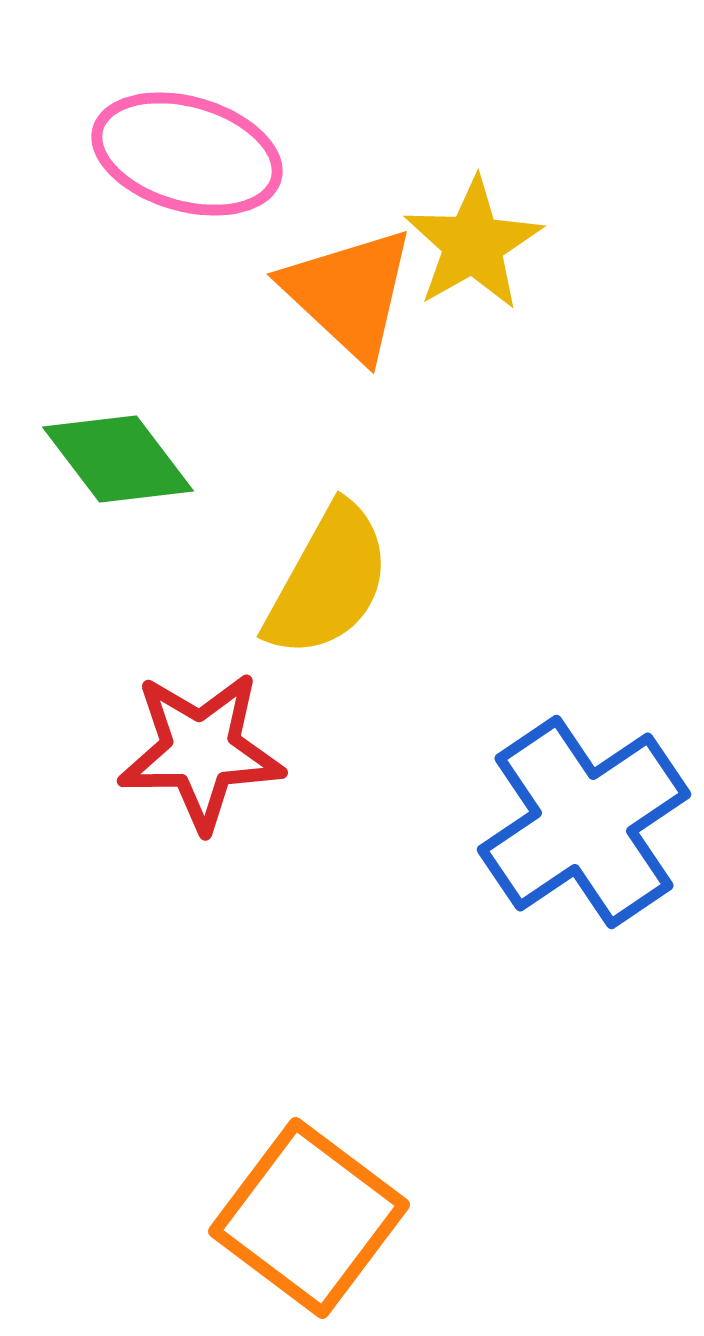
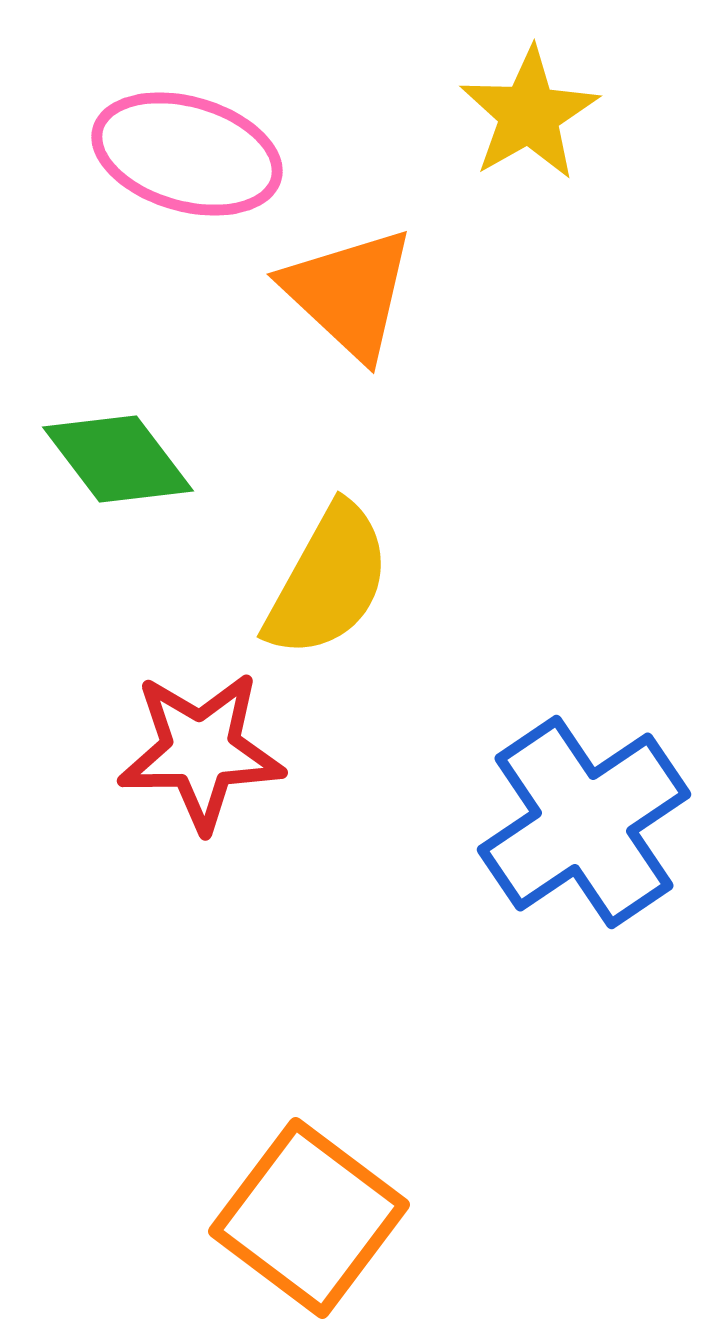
yellow star: moved 56 px right, 130 px up
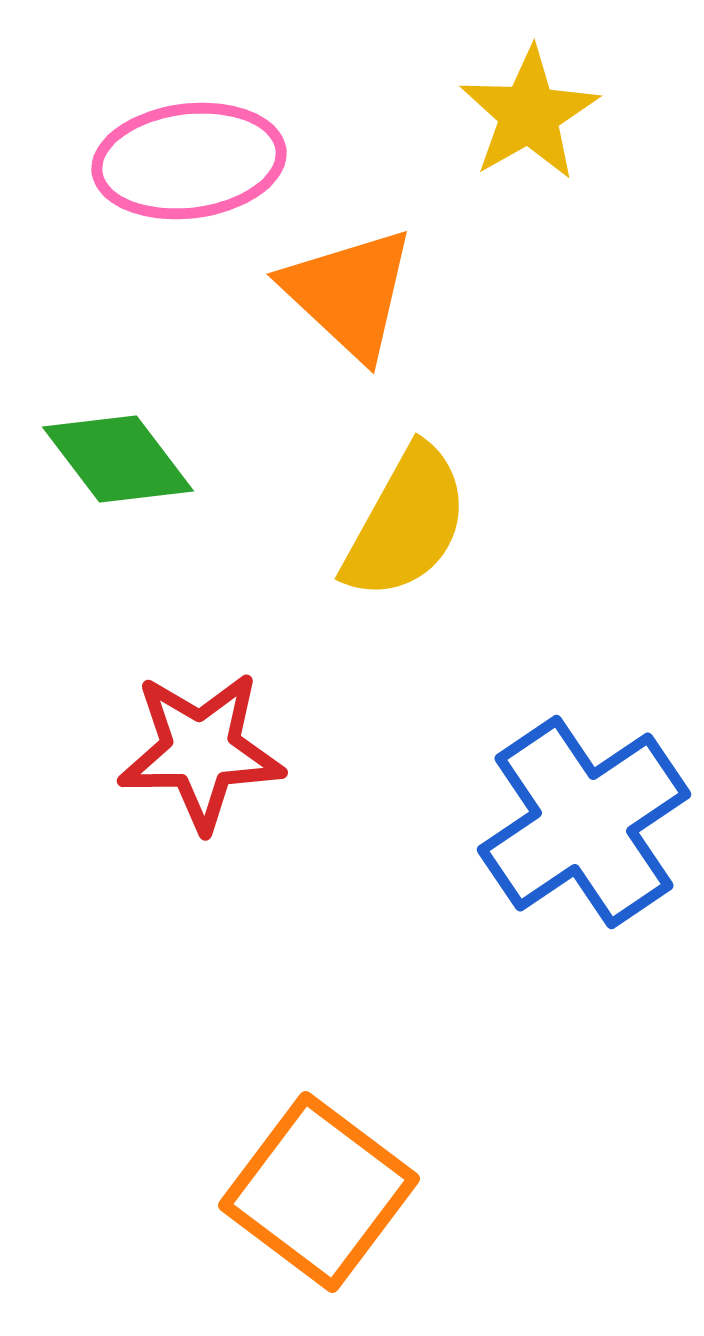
pink ellipse: moved 2 px right, 7 px down; rotated 23 degrees counterclockwise
yellow semicircle: moved 78 px right, 58 px up
orange square: moved 10 px right, 26 px up
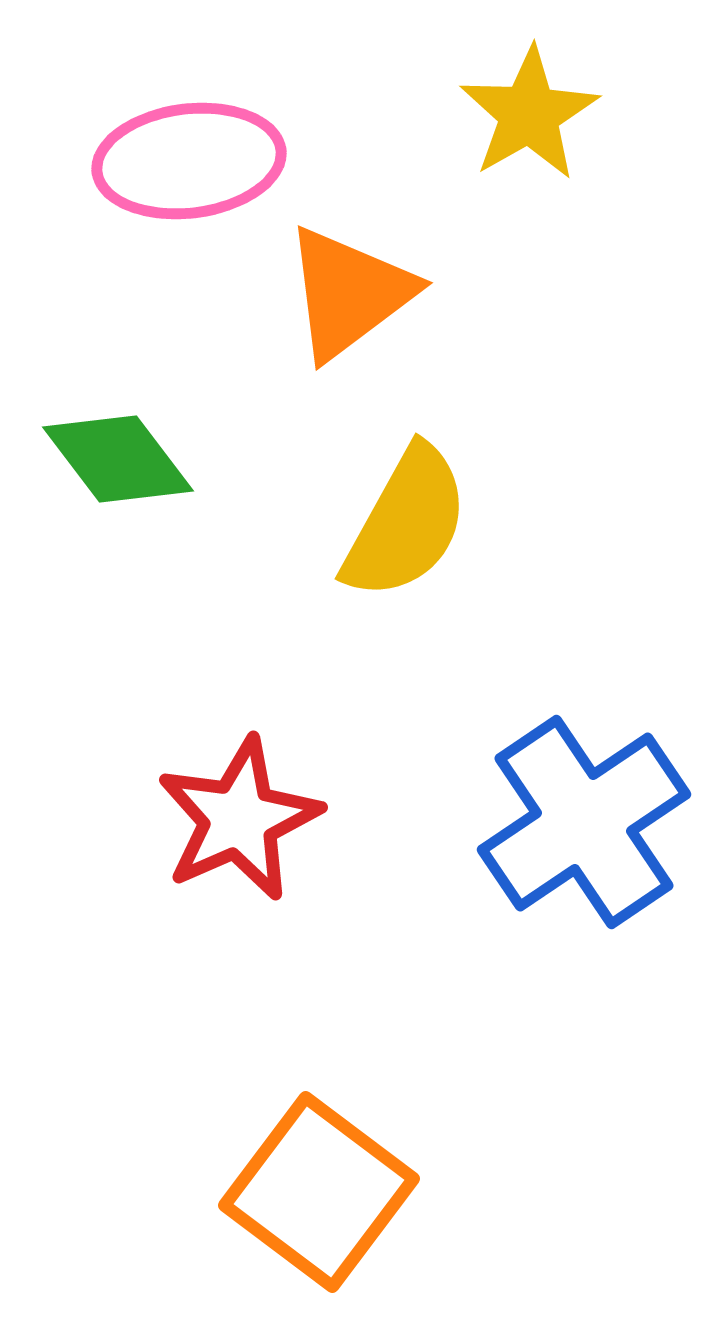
orange triangle: rotated 40 degrees clockwise
red star: moved 38 px right, 68 px down; rotated 23 degrees counterclockwise
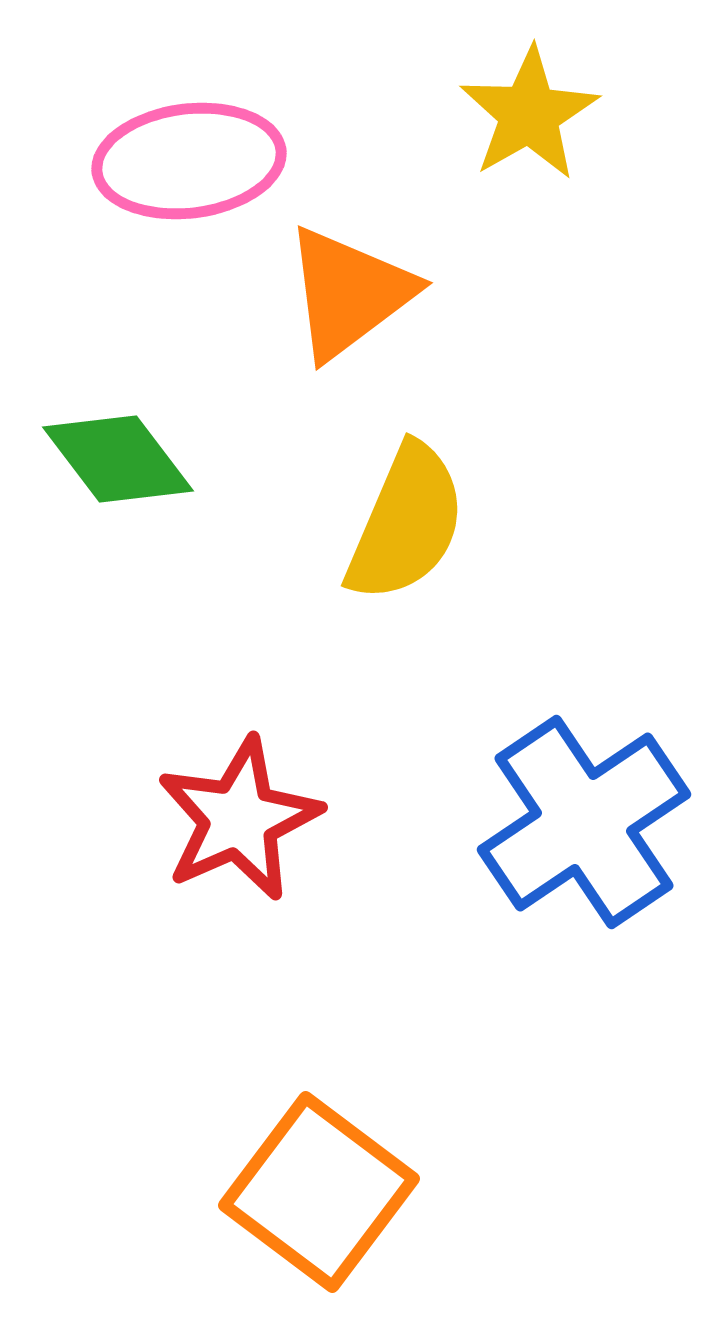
yellow semicircle: rotated 6 degrees counterclockwise
